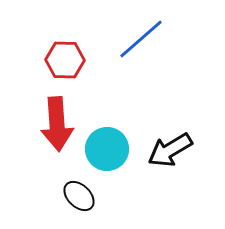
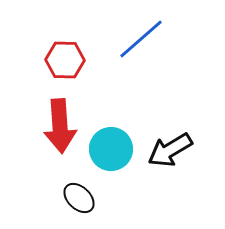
red arrow: moved 3 px right, 2 px down
cyan circle: moved 4 px right
black ellipse: moved 2 px down
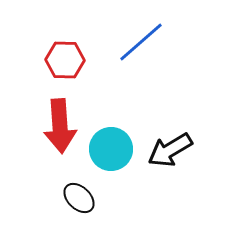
blue line: moved 3 px down
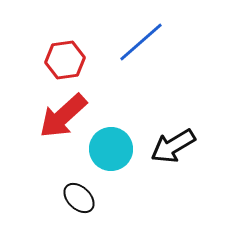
red hexagon: rotated 9 degrees counterclockwise
red arrow: moved 3 px right, 10 px up; rotated 52 degrees clockwise
black arrow: moved 3 px right, 4 px up
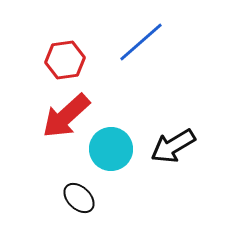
red arrow: moved 3 px right
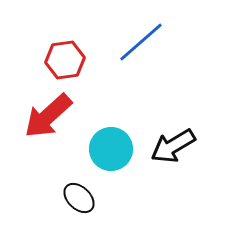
red arrow: moved 18 px left
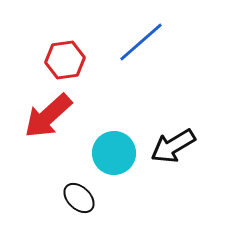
cyan circle: moved 3 px right, 4 px down
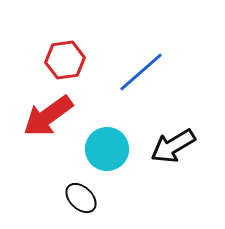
blue line: moved 30 px down
red arrow: rotated 6 degrees clockwise
cyan circle: moved 7 px left, 4 px up
black ellipse: moved 2 px right
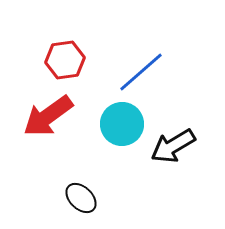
cyan circle: moved 15 px right, 25 px up
